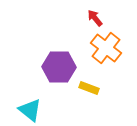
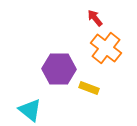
purple hexagon: moved 2 px down
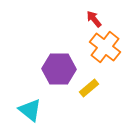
red arrow: moved 1 px left, 1 px down
orange cross: moved 1 px left, 1 px up
yellow rectangle: rotated 60 degrees counterclockwise
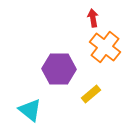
red arrow: moved 1 px left, 1 px up; rotated 30 degrees clockwise
yellow rectangle: moved 2 px right, 6 px down
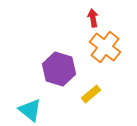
purple hexagon: rotated 16 degrees clockwise
